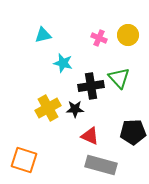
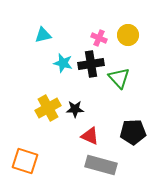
black cross: moved 22 px up
orange square: moved 1 px right, 1 px down
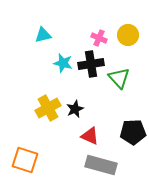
black star: rotated 24 degrees counterclockwise
orange square: moved 1 px up
